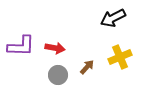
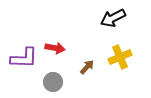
purple L-shape: moved 3 px right, 12 px down
gray circle: moved 5 px left, 7 px down
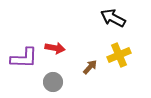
black arrow: rotated 55 degrees clockwise
yellow cross: moved 1 px left, 2 px up
brown arrow: moved 3 px right
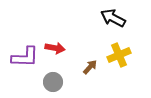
purple L-shape: moved 1 px right, 1 px up
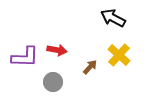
red arrow: moved 2 px right, 2 px down
yellow cross: rotated 25 degrees counterclockwise
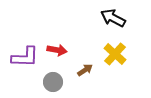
yellow cross: moved 4 px left, 1 px up
brown arrow: moved 5 px left, 3 px down; rotated 14 degrees clockwise
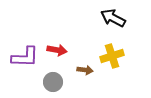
yellow cross: moved 3 px left, 2 px down; rotated 30 degrees clockwise
brown arrow: rotated 42 degrees clockwise
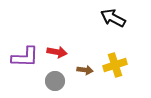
red arrow: moved 2 px down
yellow cross: moved 3 px right, 9 px down
gray circle: moved 2 px right, 1 px up
